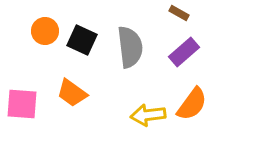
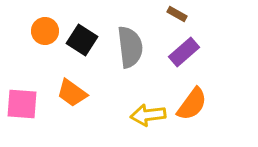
brown rectangle: moved 2 px left, 1 px down
black square: rotated 8 degrees clockwise
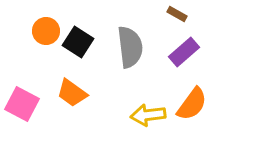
orange circle: moved 1 px right
black square: moved 4 px left, 2 px down
pink square: rotated 24 degrees clockwise
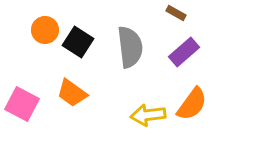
brown rectangle: moved 1 px left, 1 px up
orange circle: moved 1 px left, 1 px up
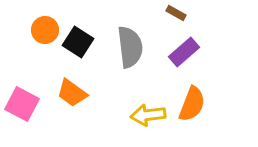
orange semicircle: rotated 15 degrees counterclockwise
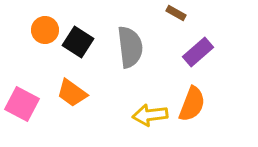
purple rectangle: moved 14 px right
yellow arrow: moved 2 px right
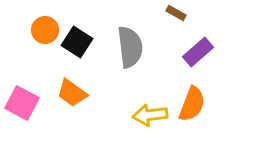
black square: moved 1 px left
pink square: moved 1 px up
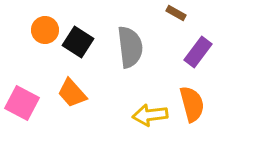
black square: moved 1 px right
purple rectangle: rotated 12 degrees counterclockwise
orange trapezoid: rotated 12 degrees clockwise
orange semicircle: rotated 36 degrees counterclockwise
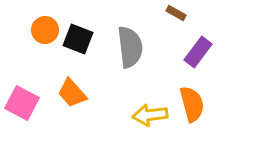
black square: moved 3 px up; rotated 12 degrees counterclockwise
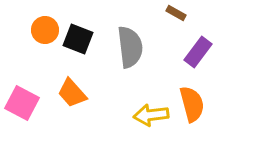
yellow arrow: moved 1 px right
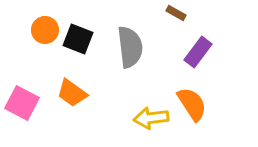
orange trapezoid: rotated 12 degrees counterclockwise
orange semicircle: rotated 18 degrees counterclockwise
yellow arrow: moved 3 px down
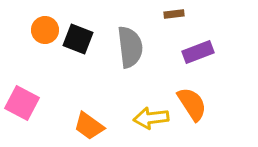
brown rectangle: moved 2 px left, 1 px down; rotated 36 degrees counterclockwise
purple rectangle: rotated 32 degrees clockwise
orange trapezoid: moved 17 px right, 33 px down
